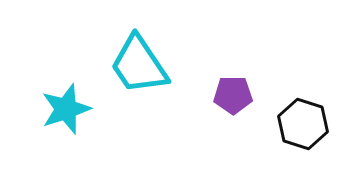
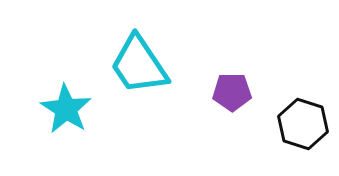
purple pentagon: moved 1 px left, 3 px up
cyan star: rotated 21 degrees counterclockwise
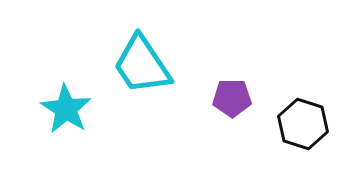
cyan trapezoid: moved 3 px right
purple pentagon: moved 6 px down
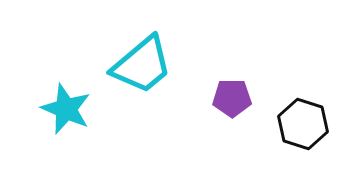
cyan trapezoid: rotated 96 degrees counterclockwise
cyan star: rotated 9 degrees counterclockwise
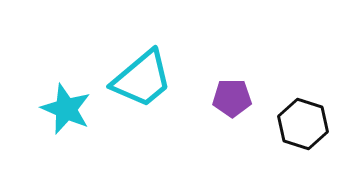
cyan trapezoid: moved 14 px down
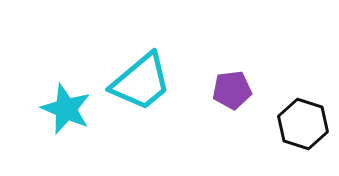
cyan trapezoid: moved 1 px left, 3 px down
purple pentagon: moved 8 px up; rotated 6 degrees counterclockwise
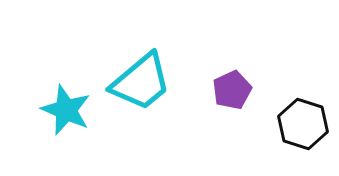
purple pentagon: rotated 18 degrees counterclockwise
cyan star: moved 1 px down
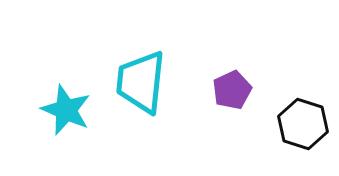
cyan trapezoid: rotated 136 degrees clockwise
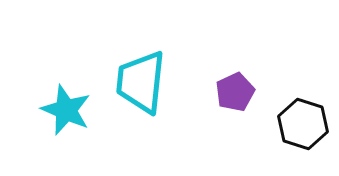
purple pentagon: moved 3 px right, 2 px down
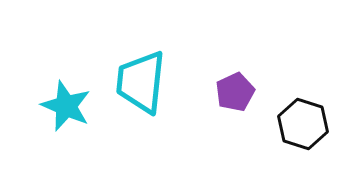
cyan star: moved 4 px up
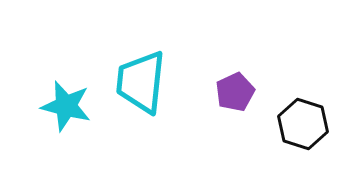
cyan star: rotated 9 degrees counterclockwise
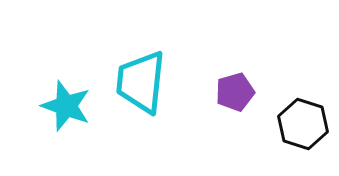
purple pentagon: rotated 9 degrees clockwise
cyan star: rotated 6 degrees clockwise
